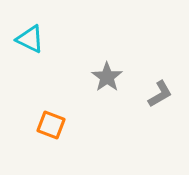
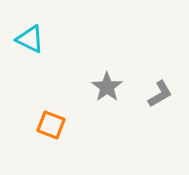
gray star: moved 10 px down
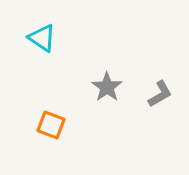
cyan triangle: moved 12 px right, 1 px up; rotated 8 degrees clockwise
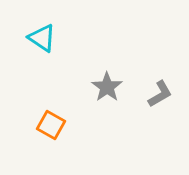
orange square: rotated 8 degrees clockwise
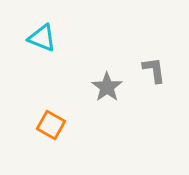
cyan triangle: rotated 12 degrees counterclockwise
gray L-shape: moved 6 px left, 24 px up; rotated 68 degrees counterclockwise
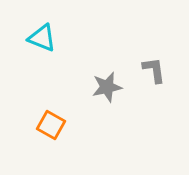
gray star: rotated 24 degrees clockwise
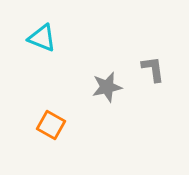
gray L-shape: moved 1 px left, 1 px up
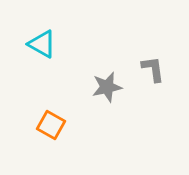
cyan triangle: moved 6 px down; rotated 8 degrees clockwise
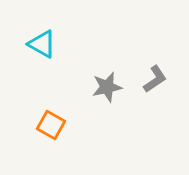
gray L-shape: moved 2 px right, 10 px down; rotated 64 degrees clockwise
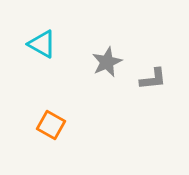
gray L-shape: moved 2 px left; rotated 28 degrees clockwise
gray star: moved 25 px up; rotated 12 degrees counterclockwise
